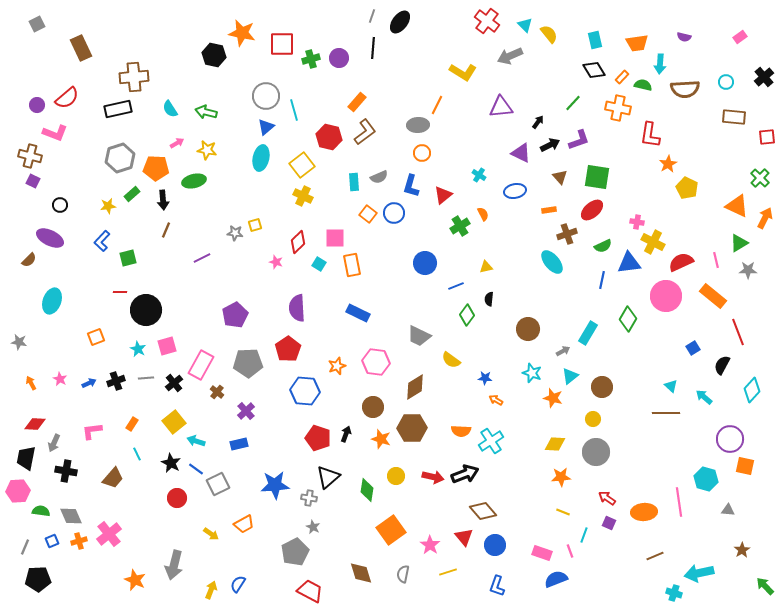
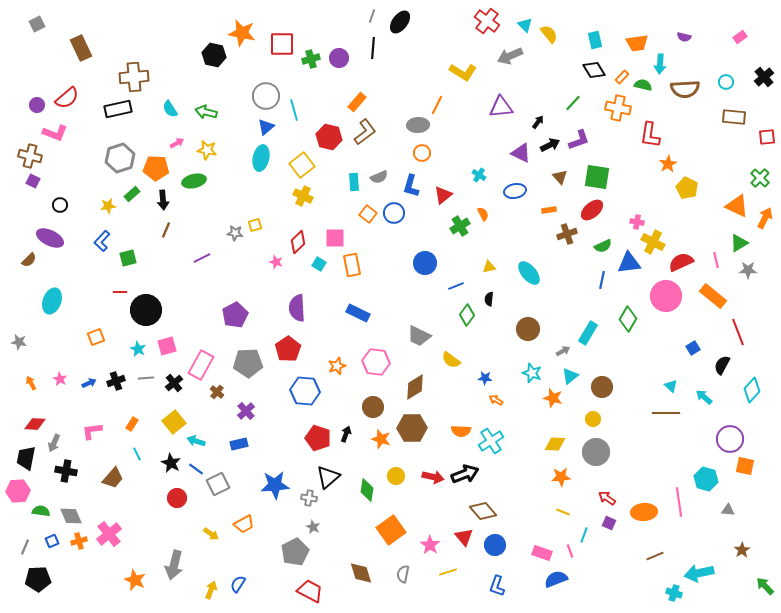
cyan ellipse at (552, 262): moved 23 px left, 11 px down
yellow triangle at (486, 267): moved 3 px right
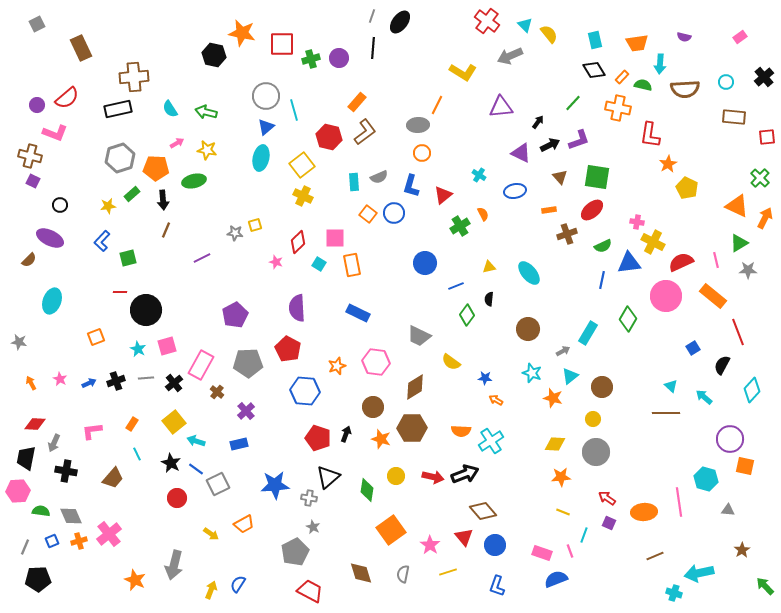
red pentagon at (288, 349): rotated 10 degrees counterclockwise
yellow semicircle at (451, 360): moved 2 px down
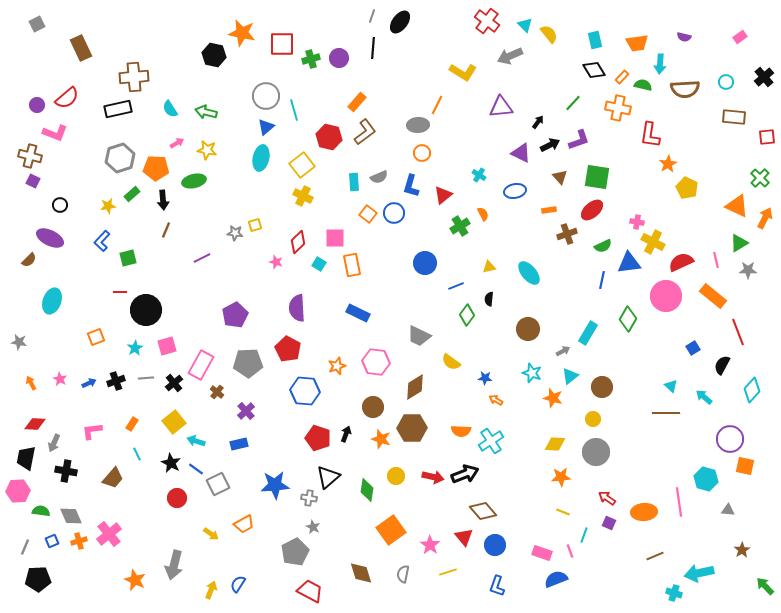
cyan star at (138, 349): moved 3 px left, 1 px up; rotated 14 degrees clockwise
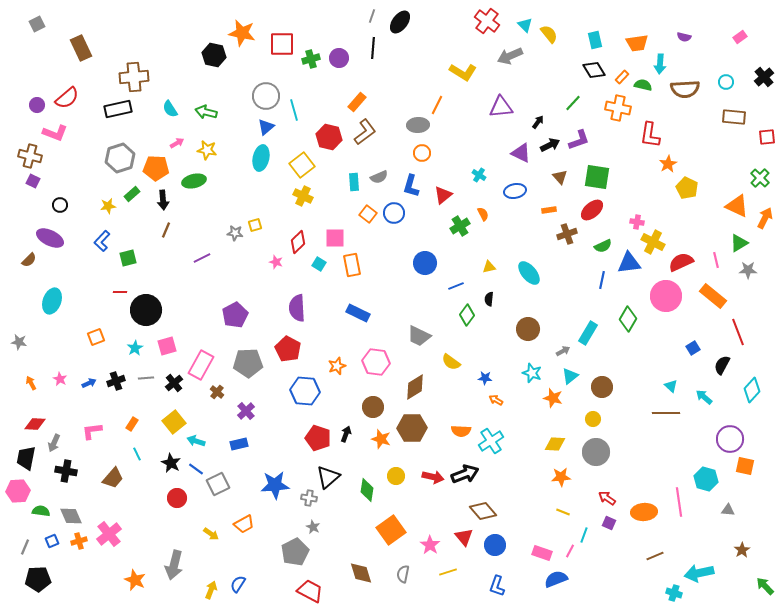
pink line at (570, 551): rotated 48 degrees clockwise
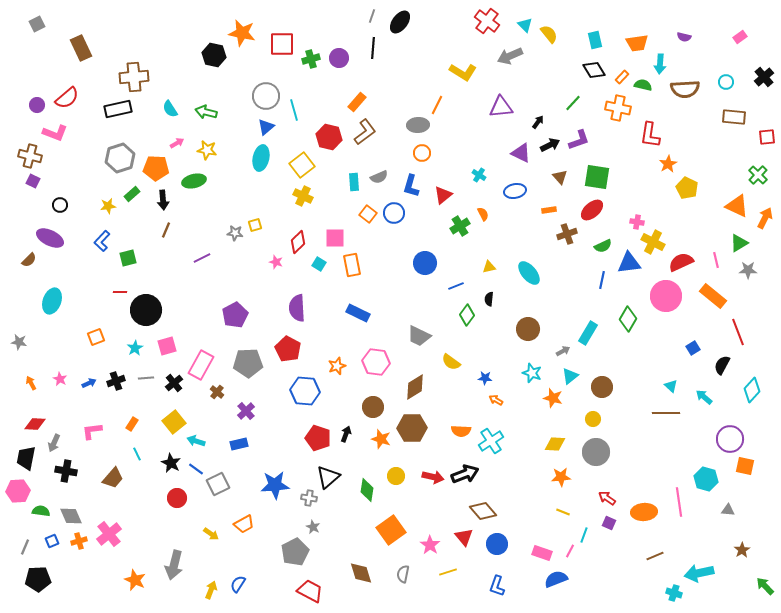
green cross at (760, 178): moved 2 px left, 3 px up
blue circle at (495, 545): moved 2 px right, 1 px up
